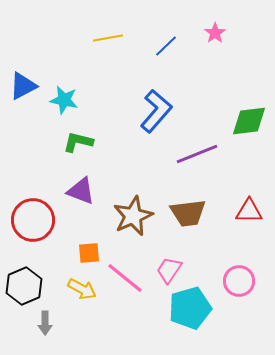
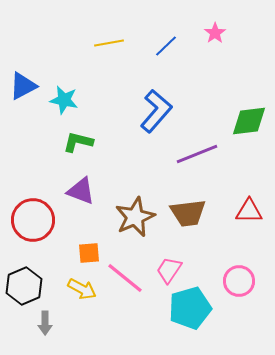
yellow line: moved 1 px right, 5 px down
brown star: moved 2 px right, 1 px down
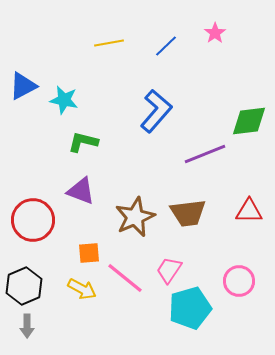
green L-shape: moved 5 px right
purple line: moved 8 px right
gray arrow: moved 18 px left, 3 px down
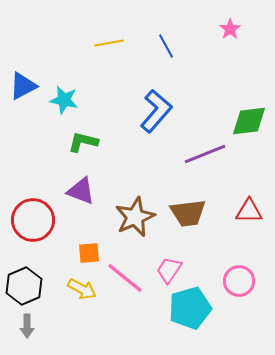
pink star: moved 15 px right, 4 px up
blue line: rotated 75 degrees counterclockwise
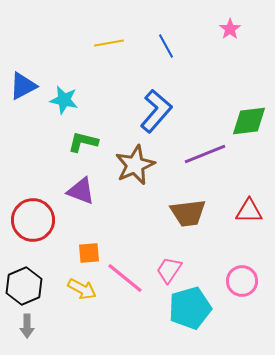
brown star: moved 52 px up
pink circle: moved 3 px right
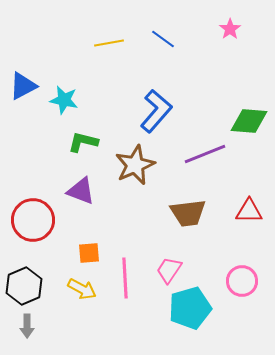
blue line: moved 3 px left, 7 px up; rotated 25 degrees counterclockwise
green diamond: rotated 12 degrees clockwise
pink line: rotated 48 degrees clockwise
